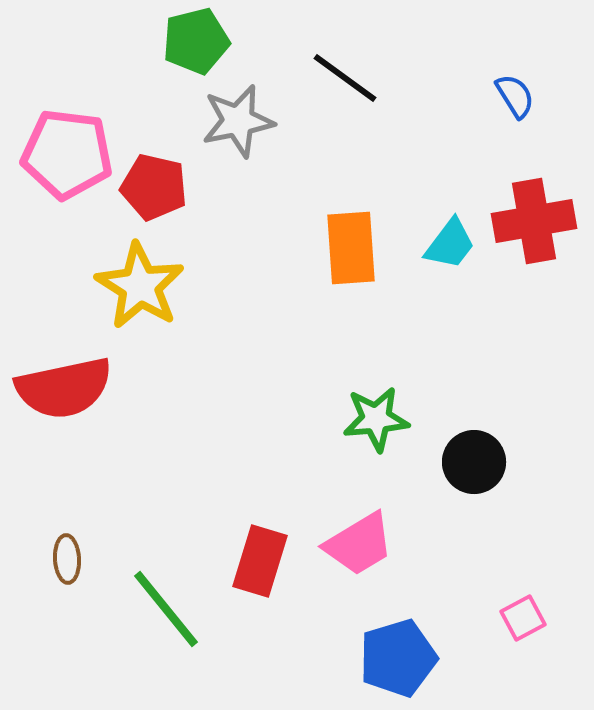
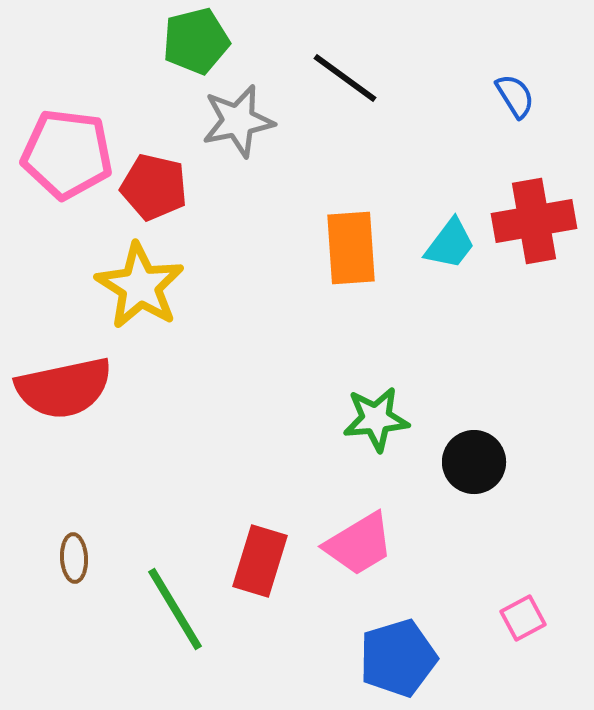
brown ellipse: moved 7 px right, 1 px up
green line: moved 9 px right; rotated 8 degrees clockwise
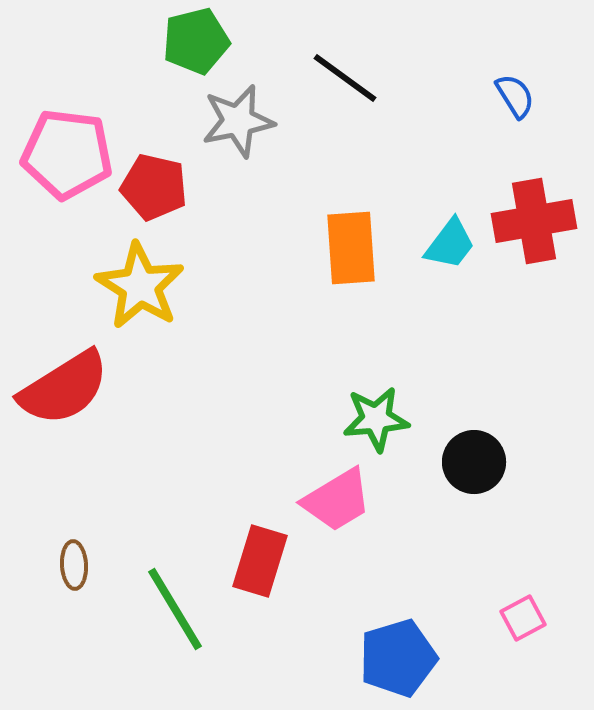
red semicircle: rotated 20 degrees counterclockwise
pink trapezoid: moved 22 px left, 44 px up
brown ellipse: moved 7 px down
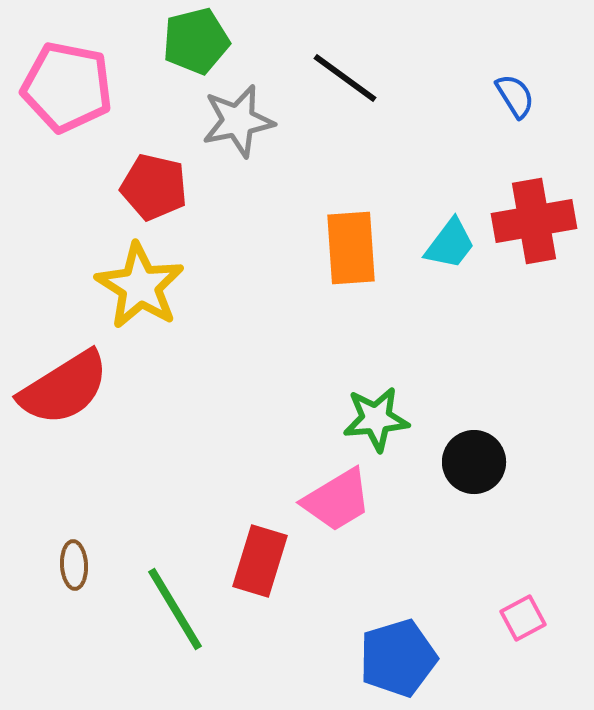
pink pentagon: moved 67 px up; rotated 4 degrees clockwise
